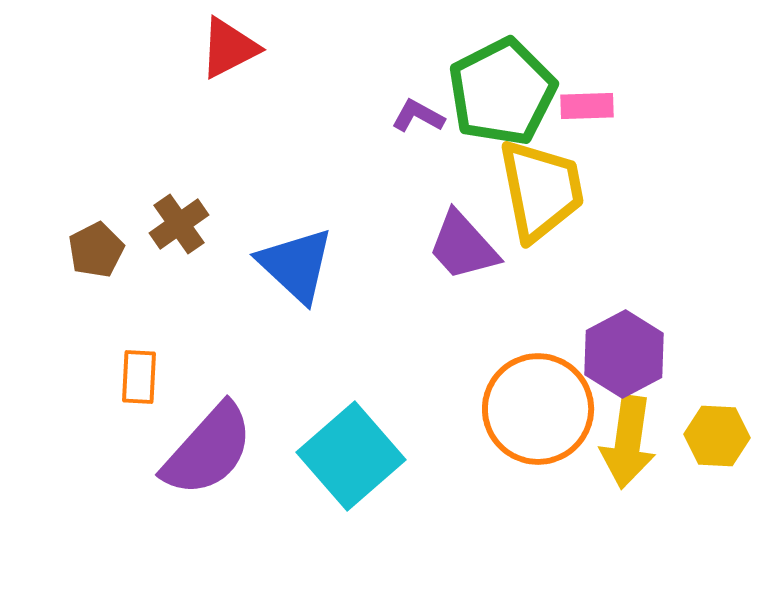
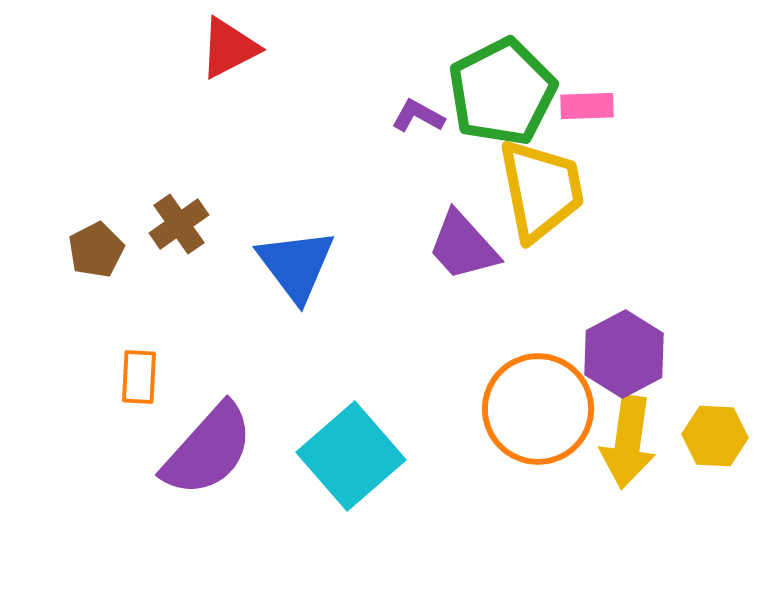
blue triangle: rotated 10 degrees clockwise
yellow hexagon: moved 2 px left
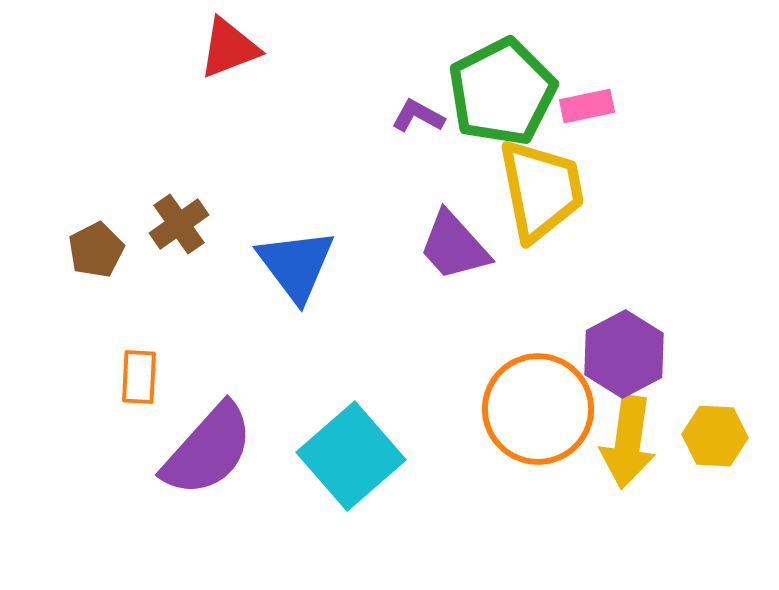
red triangle: rotated 6 degrees clockwise
pink rectangle: rotated 10 degrees counterclockwise
purple trapezoid: moved 9 px left
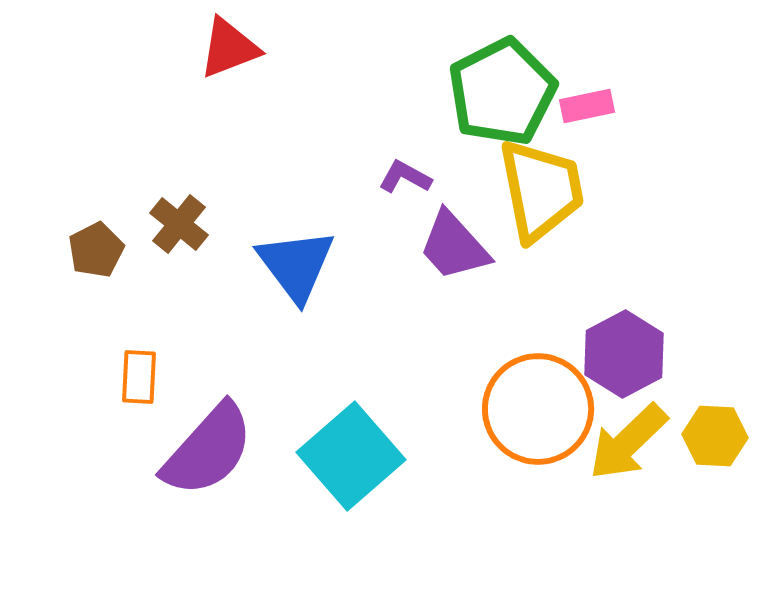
purple L-shape: moved 13 px left, 61 px down
brown cross: rotated 16 degrees counterclockwise
yellow arrow: rotated 38 degrees clockwise
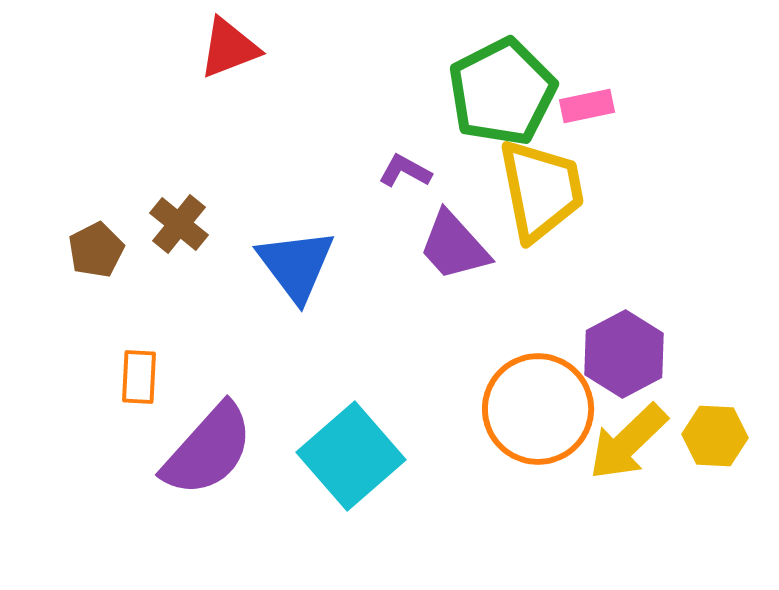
purple L-shape: moved 6 px up
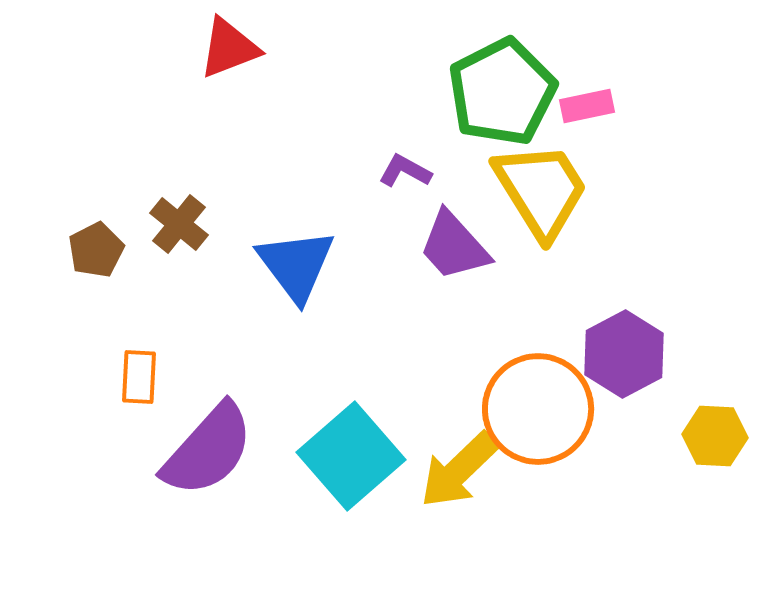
yellow trapezoid: rotated 21 degrees counterclockwise
yellow arrow: moved 169 px left, 28 px down
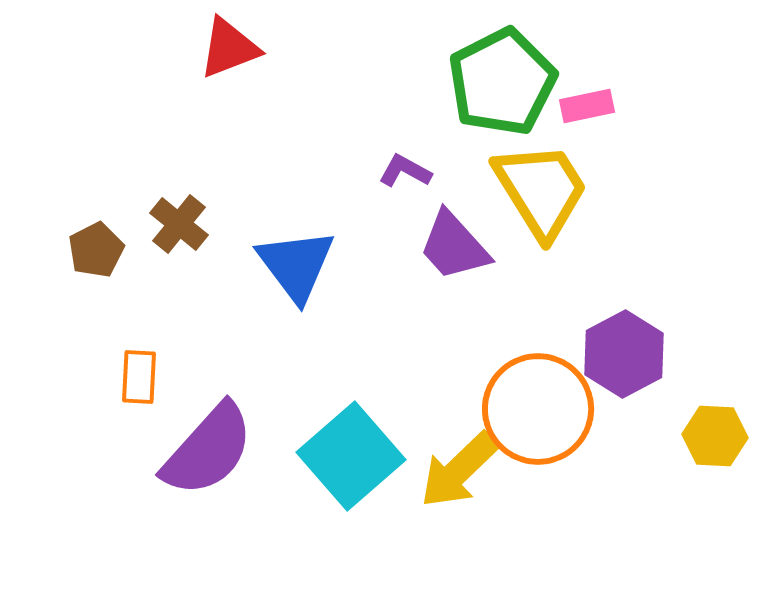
green pentagon: moved 10 px up
